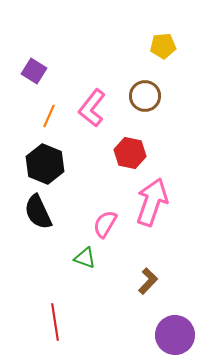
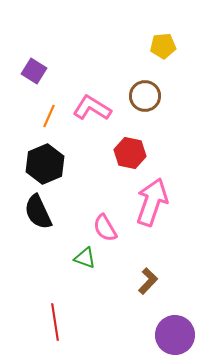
pink L-shape: rotated 84 degrees clockwise
black hexagon: rotated 15 degrees clockwise
pink semicircle: moved 4 px down; rotated 60 degrees counterclockwise
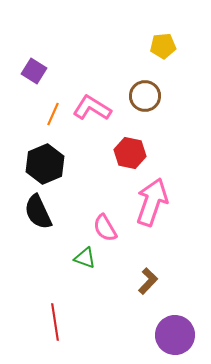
orange line: moved 4 px right, 2 px up
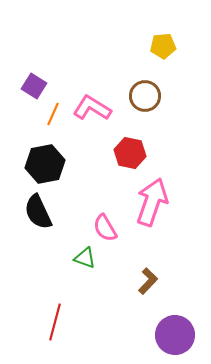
purple square: moved 15 px down
black hexagon: rotated 12 degrees clockwise
red line: rotated 24 degrees clockwise
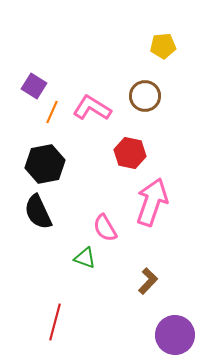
orange line: moved 1 px left, 2 px up
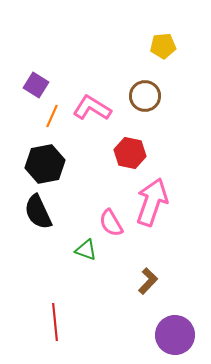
purple square: moved 2 px right, 1 px up
orange line: moved 4 px down
pink semicircle: moved 6 px right, 5 px up
green triangle: moved 1 px right, 8 px up
red line: rotated 21 degrees counterclockwise
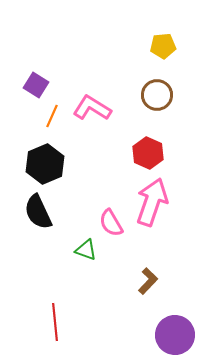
brown circle: moved 12 px right, 1 px up
red hexagon: moved 18 px right; rotated 12 degrees clockwise
black hexagon: rotated 12 degrees counterclockwise
